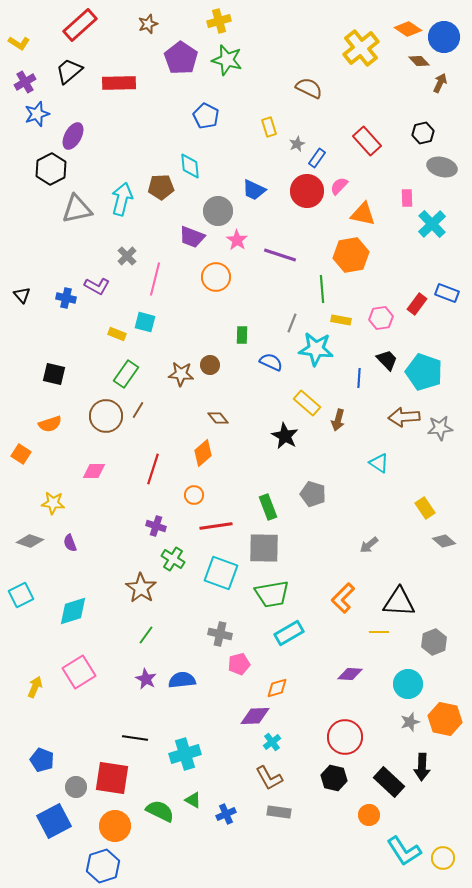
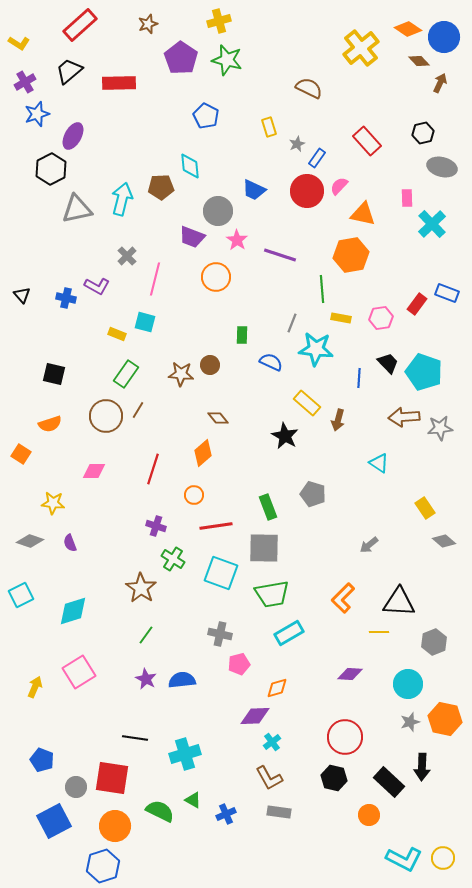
yellow rectangle at (341, 320): moved 2 px up
black trapezoid at (387, 360): moved 1 px right, 3 px down
cyan L-shape at (404, 851): moved 8 px down; rotated 30 degrees counterclockwise
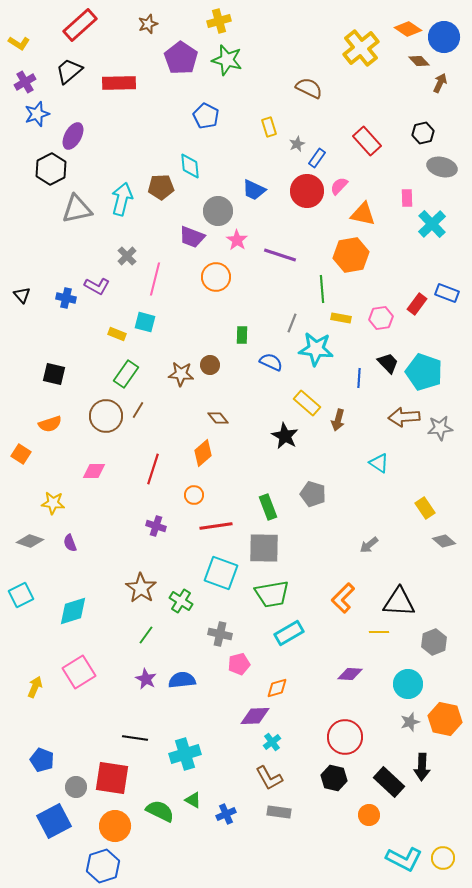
green cross at (173, 559): moved 8 px right, 42 px down
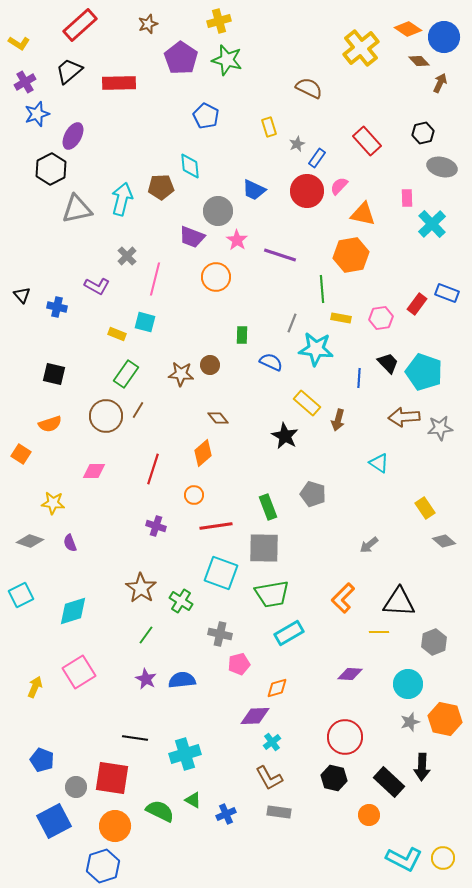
blue cross at (66, 298): moved 9 px left, 9 px down
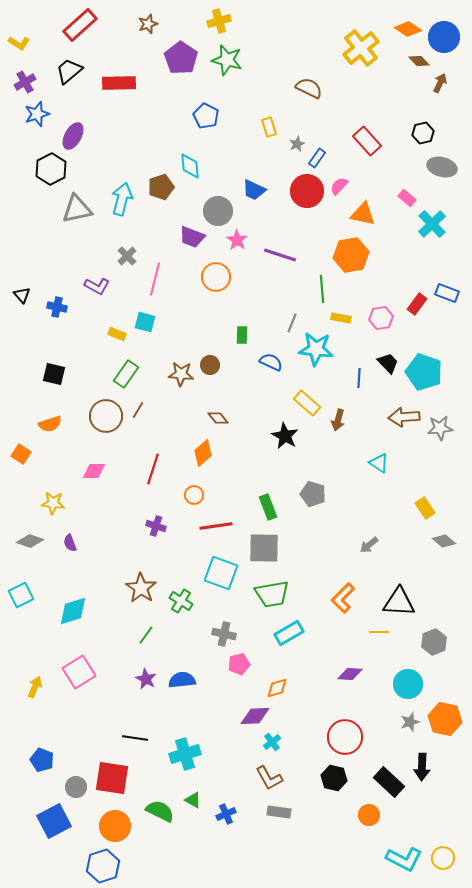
brown pentagon at (161, 187): rotated 15 degrees counterclockwise
pink rectangle at (407, 198): rotated 48 degrees counterclockwise
gray cross at (220, 634): moved 4 px right
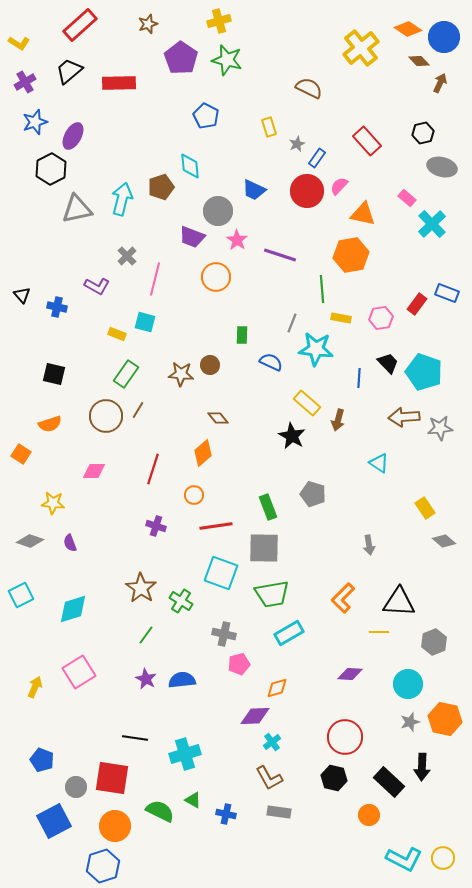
blue star at (37, 114): moved 2 px left, 8 px down
black star at (285, 436): moved 7 px right
gray arrow at (369, 545): rotated 60 degrees counterclockwise
cyan diamond at (73, 611): moved 2 px up
blue cross at (226, 814): rotated 36 degrees clockwise
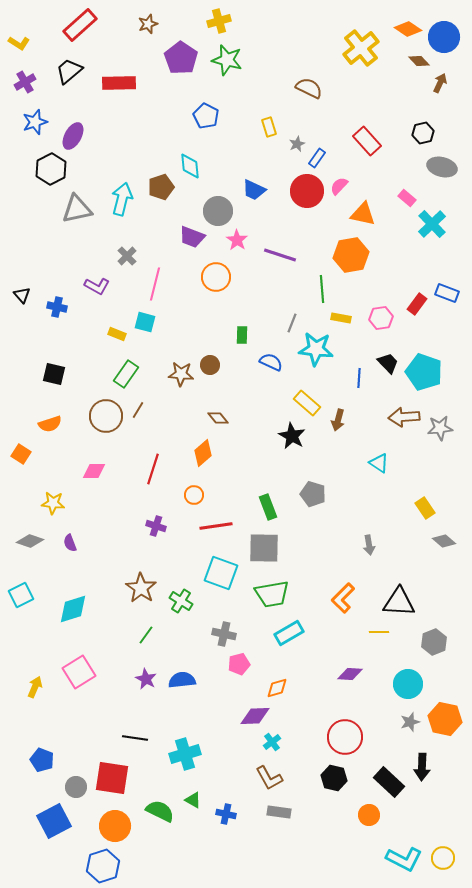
pink line at (155, 279): moved 5 px down
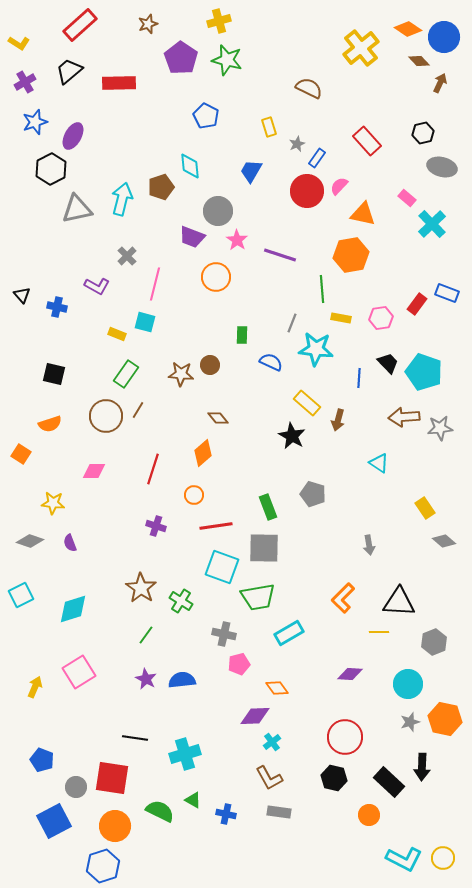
blue trapezoid at (254, 190): moved 3 px left, 19 px up; rotated 95 degrees clockwise
cyan square at (221, 573): moved 1 px right, 6 px up
green trapezoid at (272, 594): moved 14 px left, 3 px down
orange diamond at (277, 688): rotated 70 degrees clockwise
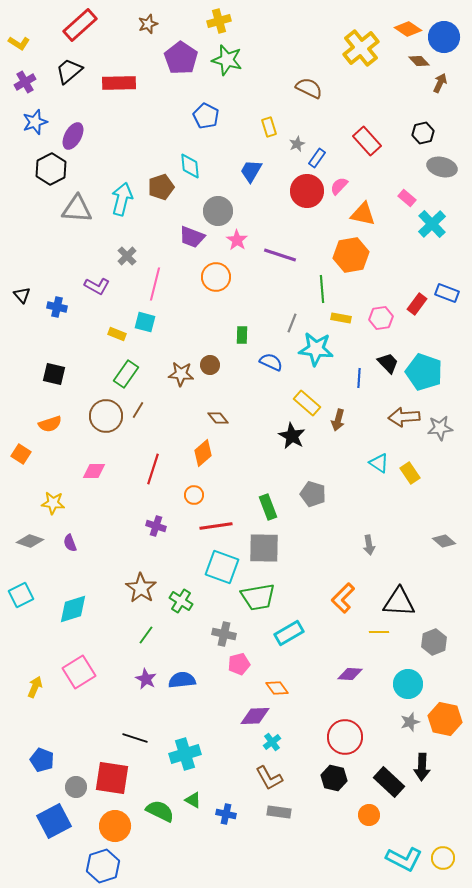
gray triangle at (77, 209): rotated 16 degrees clockwise
yellow rectangle at (425, 508): moved 15 px left, 35 px up
black line at (135, 738): rotated 10 degrees clockwise
